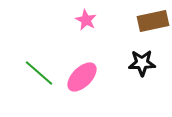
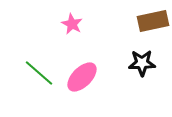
pink star: moved 14 px left, 4 px down
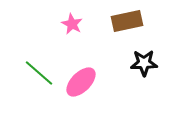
brown rectangle: moved 26 px left
black star: moved 2 px right
pink ellipse: moved 1 px left, 5 px down
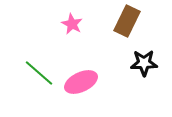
brown rectangle: rotated 52 degrees counterclockwise
pink ellipse: rotated 20 degrees clockwise
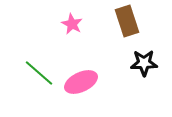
brown rectangle: rotated 44 degrees counterclockwise
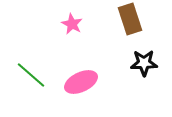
brown rectangle: moved 3 px right, 2 px up
green line: moved 8 px left, 2 px down
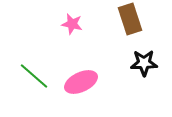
pink star: rotated 15 degrees counterclockwise
green line: moved 3 px right, 1 px down
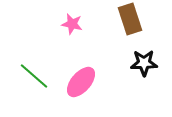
pink ellipse: rotated 24 degrees counterclockwise
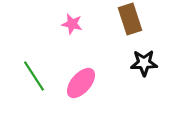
green line: rotated 16 degrees clockwise
pink ellipse: moved 1 px down
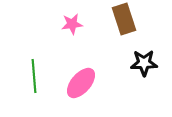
brown rectangle: moved 6 px left
pink star: rotated 20 degrees counterclockwise
green line: rotated 28 degrees clockwise
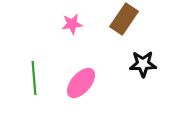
brown rectangle: rotated 52 degrees clockwise
black star: moved 1 px left, 1 px down
green line: moved 2 px down
